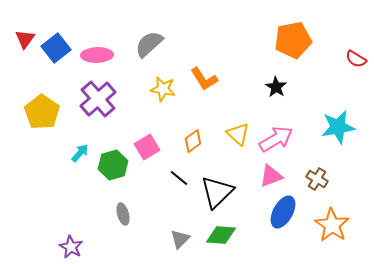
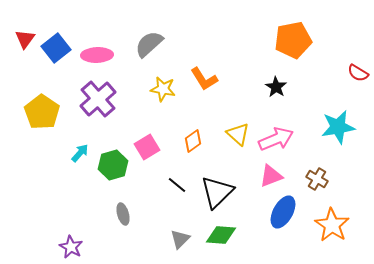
red semicircle: moved 2 px right, 14 px down
pink arrow: rotated 8 degrees clockwise
black line: moved 2 px left, 7 px down
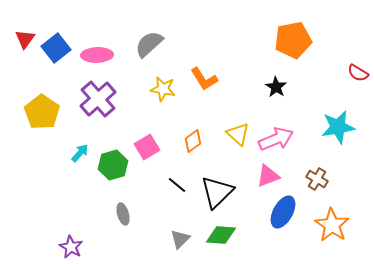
pink triangle: moved 3 px left
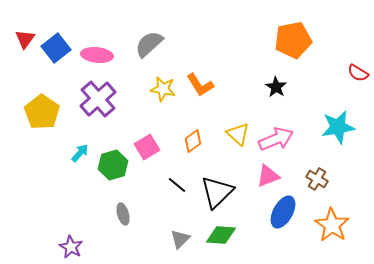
pink ellipse: rotated 8 degrees clockwise
orange L-shape: moved 4 px left, 6 px down
